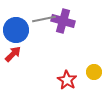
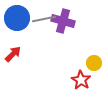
blue circle: moved 1 px right, 12 px up
yellow circle: moved 9 px up
red star: moved 14 px right
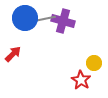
blue circle: moved 8 px right
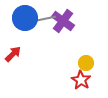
purple cross: rotated 20 degrees clockwise
yellow circle: moved 8 px left
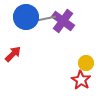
blue circle: moved 1 px right, 1 px up
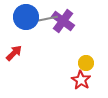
gray line: moved 2 px right
red arrow: moved 1 px right, 1 px up
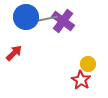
yellow circle: moved 2 px right, 1 px down
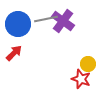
blue circle: moved 8 px left, 7 px down
red star: moved 1 px up; rotated 12 degrees counterclockwise
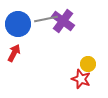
red arrow: rotated 18 degrees counterclockwise
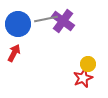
red star: moved 2 px right, 1 px up; rotated 30 degrees clockwise
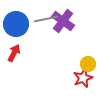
blue circle: moved 2 px left
